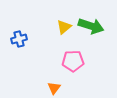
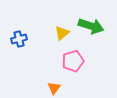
yellow triangle: moved 2 px left, 6 px down
pink pentagon: rotated 15 degrees counterclockwise
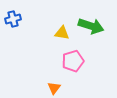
yellow triangle: rotated 49 degrees clockwise
blue cross: moved 6 px left, 20 px up
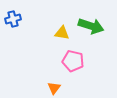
pink pentagon: rotated 30 degrees clockwise
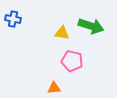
blue cross: rotated 28 degrees clockwise
pink pentagon: moved 1 px left
orange triangle: rotated 48 degrees clockwise
